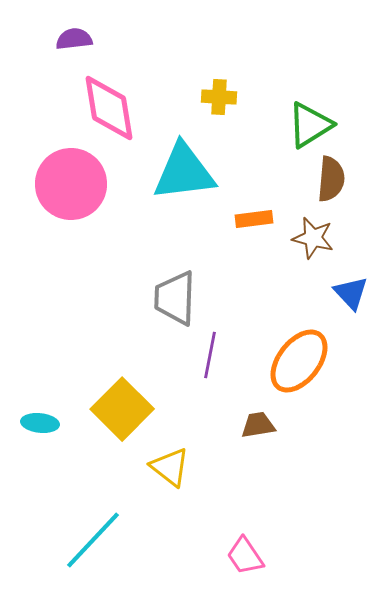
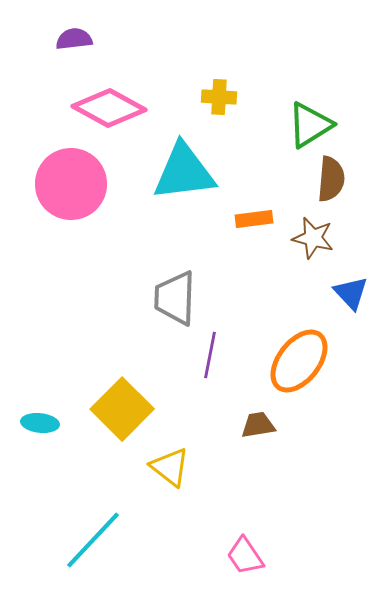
pink diamond: rotated 52 degrees counterclockwise
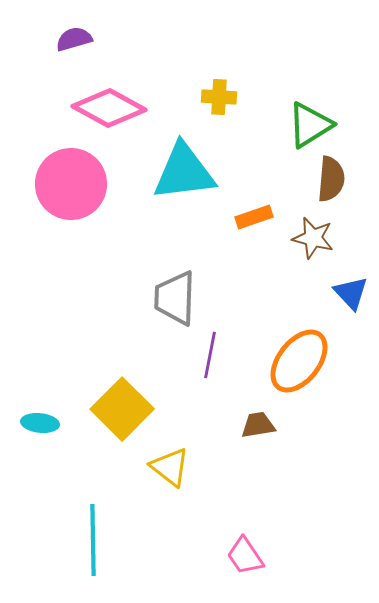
purple semicircle: rotated 9 degrees counterclockwise
orange rectangle: moved 2 px up; rotated 12 degrees counterclockwise
cyan line: rotated 44 degrees counterclockwise
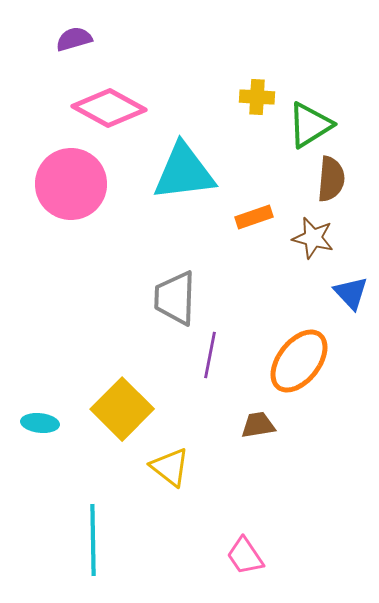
yellow cross: moved 38 px right
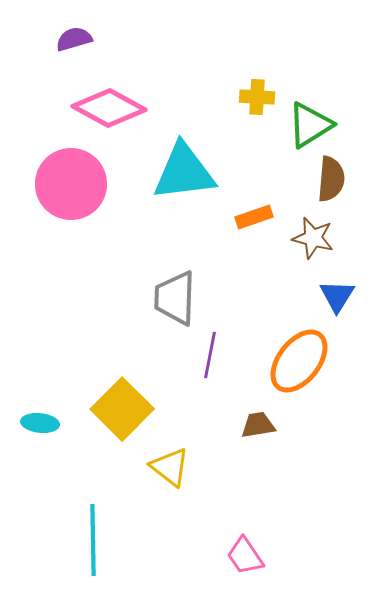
blue triangle: moved 14 px left, 3 px down; rotated 15 degrees clockwise
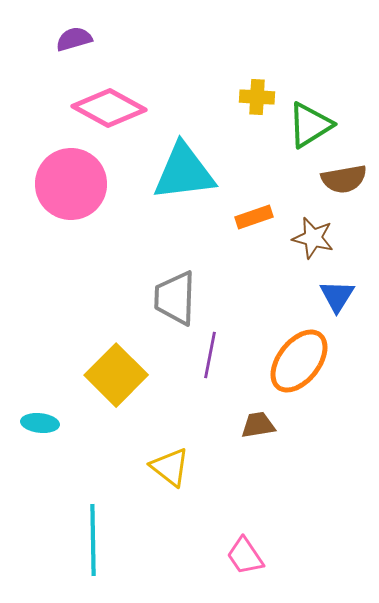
brown semicircle: moved 13 px right; rotated 75 degrees clockwise
yellow square: moved 6 px left, 34 px up
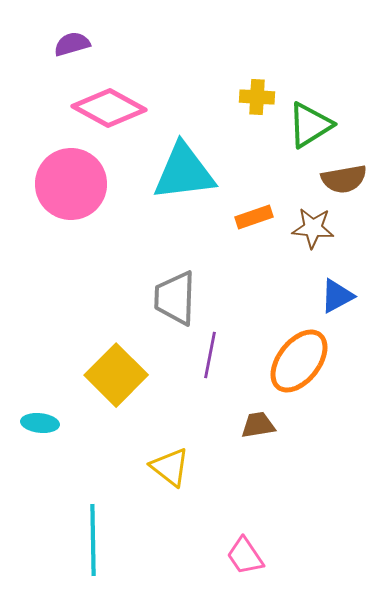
purple semicircle: moved 2 px left, 5 px down
brown star: moved 10 px up; rotated 9 degrees counterclockwise
blue triangle: rotated 30 degrees clockwise
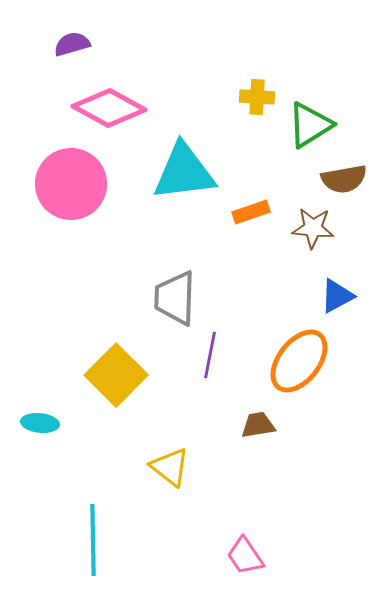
orange rectangle: moved 3 px left, 5 px up
